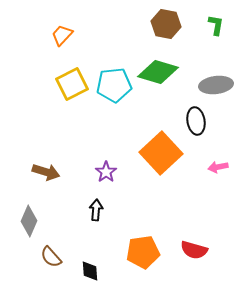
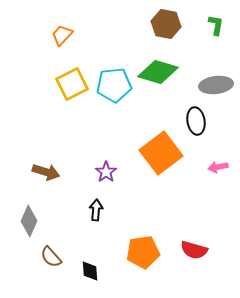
orange square: rotated 6 degrees clockwise
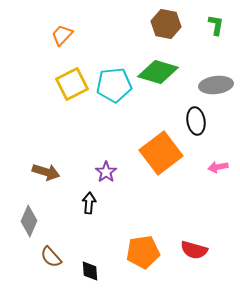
black arrow: moved 7 px left, 7 px up
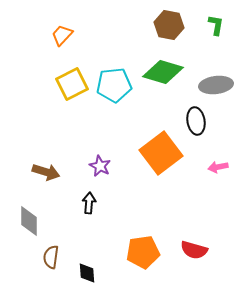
brown hexagon: moved 3 px right, 1 px down
green diamond: moved 5 px right
purple star: moved 6 px left, 6 px up; rotated 10 degrees counterclockwise
gray diamond: rotated 24 degrees counterclockwise
brown semicircle: rotated 50 degrees clockwise
black diamond: moved 3 px left, 2 px down
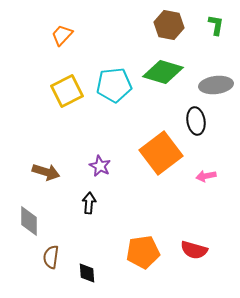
yellow square: moved 5 px left, 7 px down
pink arrow: moved 12 px left, 9 px down
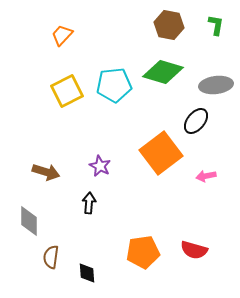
black ellipse: rotated 48 degrees clockwise
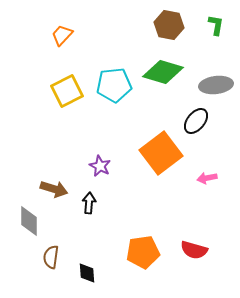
brown arrow: moved 8 px right, 17 px down
pink arrow: moved 1 px right, 2 px down
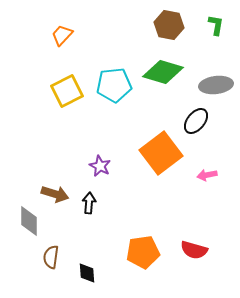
pink arrow: moved 3 px up
brown arrow: moved 1 px right, 5 px down
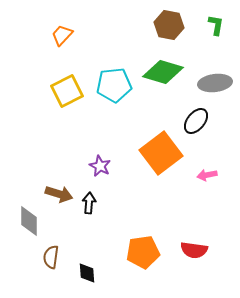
gray ellipse: moved 1 px left, 2 px up
brown arrow: moved 4 px right
red semicircle: rotated 8 degrees counterclockwise
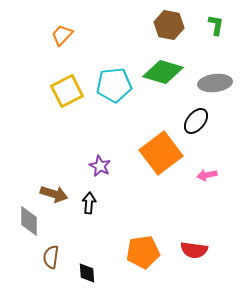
brown arrow: moved 5 px left
